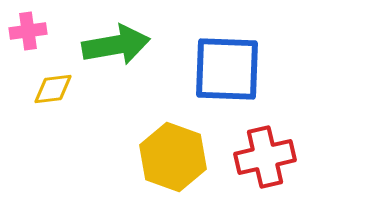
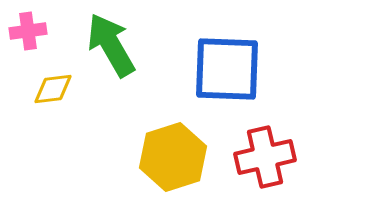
green arrow: moved 5 px left; rotated 110 degrees counterclockwise
yellow hexagon: rotated 22 degrees clockwise
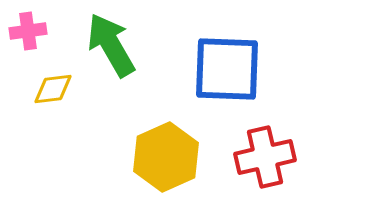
yellow hexagon: moved 7 px left; rotated 6 degrees counterclockwise
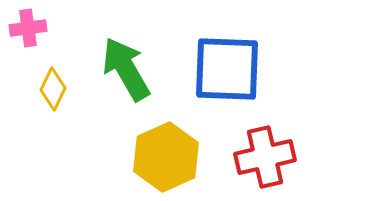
pink cross: moved 3 px up
green arrow: moved 15 px right, 24 px down
yellow diamond: rotated 57 degrees counterclockwise
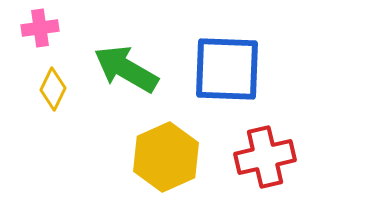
pink cross: moved 12 px right
green arrow: rotated 30 degrees counterclockwise
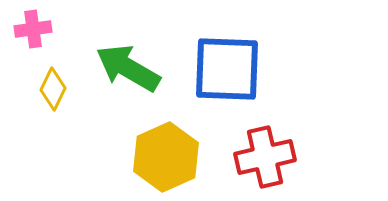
pink cross: moved 7 px left, 1 px down
green arrow: moved 2 px right, 1 px up
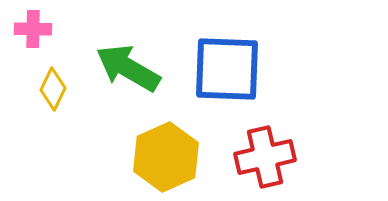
pink cross: rotated 9 degrees clockwise
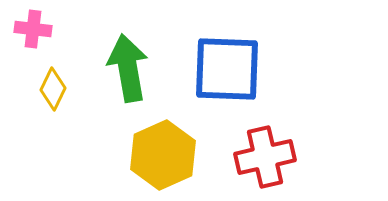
pink cross: rotated 6 degrees clockwise
green arrow: rotated 50 degrees clockwise
yellow hexagon: moved 3 px left, 2 px up
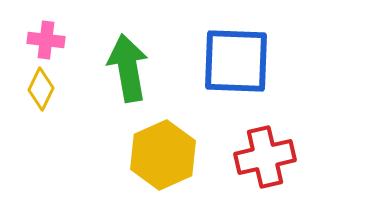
pink cross: moved 13 px right, 11 px down
blue square: moved 9 px right, 8 px up
yellow diamond: moved 12 px left
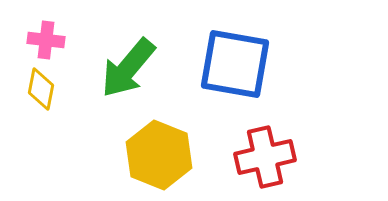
blue square: moved 1 px left, 3 px down; rotated 8 degrees clockwise
green arrow: rotated 130 degrees counterclockwise
yellow diamond: rotated 15 degrees counterclockwise
yellow hexagon: moved 4 px left; rotated 14 degrees counterclockwise
